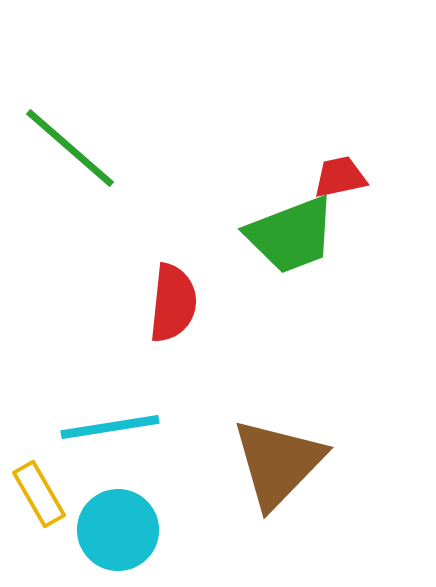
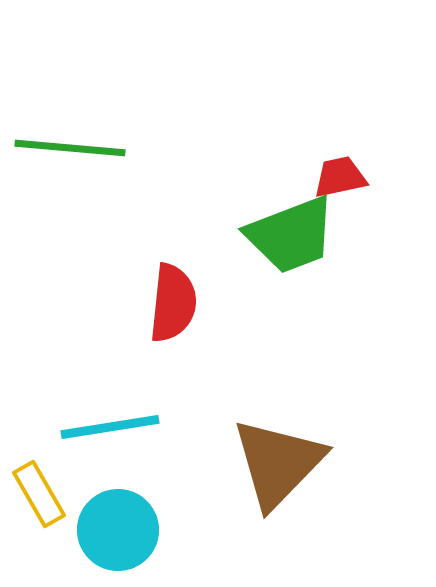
green line: rotated 36 degrees counterclockwise
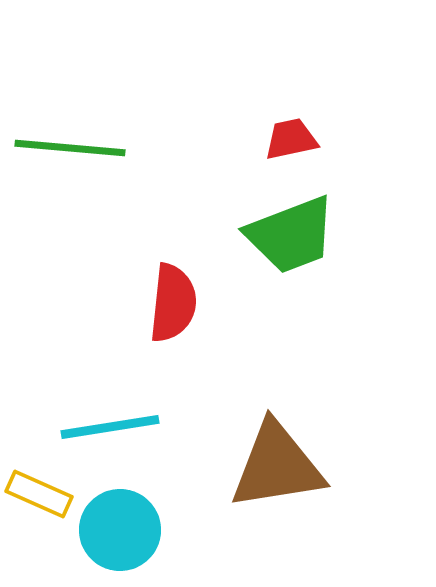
red trapezoid: moved 49 px left, 38 px up
brown triangle: moved 1 px left, 3 px down; rotated 37 degrees clockwise
yellow rectangle: rotated 36 degrees counterclockwise
cyan circle: moved 2 px right
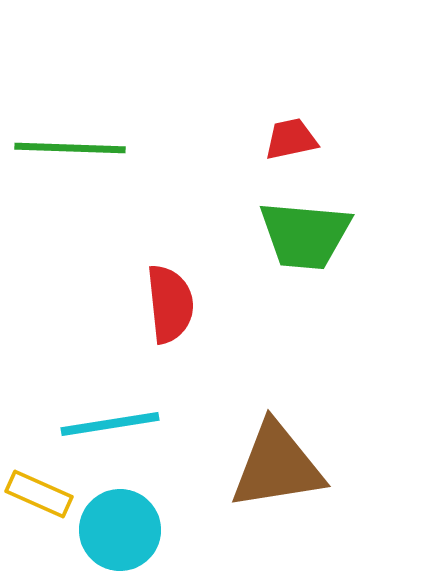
green line: rotated 3 degrees counterclockwise
green trapezoid: moved 14 px right; rotated 26 degrees clockwise
red semicircle: moved 3 px left, 1 px down; rotated 12 degrees counterclockwise
cyan line: moved 3 px up
